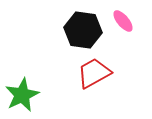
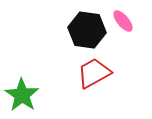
black hexagon: moved 4 px right
green star: rotated 12 degrees counterclockwise
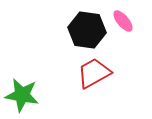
green star: rotated 24 degrees counterclockwise
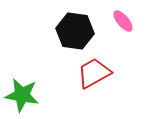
black hexagon: moved 12 px left, 1 px down
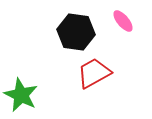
black hexagon: moved 1 px right, 1 px down
green star: moved 1 px left; rotated 16 degrees clockwise
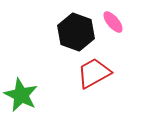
pink ellipse: moved 10 px left, 1 px down
black hexagon: rotated 12 degrees clockwise
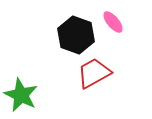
black hexagon: moved 3 px down
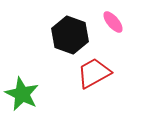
black hexagon: moved 6 px left
green star: moved 1 px right, 1 px up
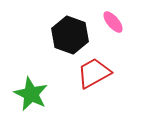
green star: moved 9 px right
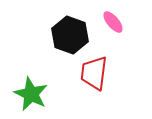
red trapezoid: rotated 54 degrees counterclockwise
